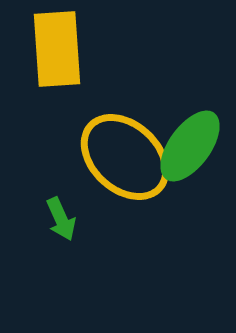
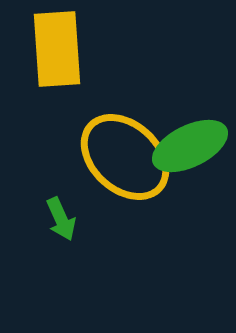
green ellipse: rotated 28 degrees clockwise
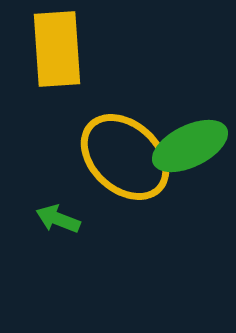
green arrow: moved 3 px left; rotated 135 degrees clockwise
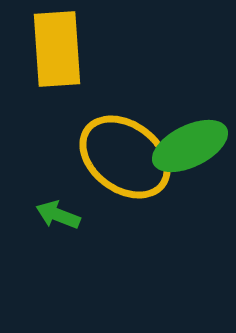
yellow ellipse: rotated 6 degrees counterclockwise
green arrow: moved 4 px up
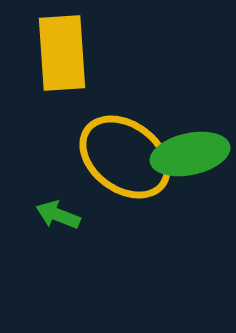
yellow rectangle: moved 5 px right, 4 px down
green ellipse: moved 8 px down; rotated 14 degrees clockwise
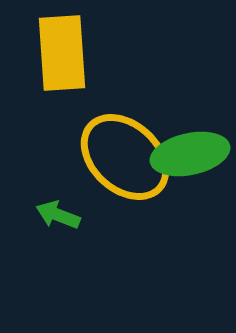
yellow ellipse: rotated 6 degrees clockwise
